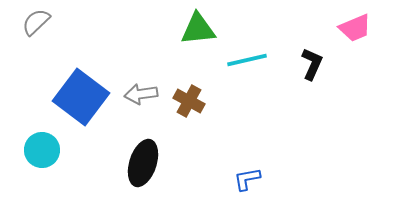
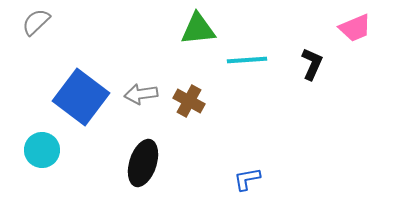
cyan line: rotated 9 degrees clockwise
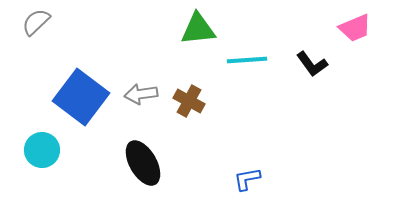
black L-shape: rotated 120 degrees clockwise
black ellipse: rotated 48 degrees counterclockwise
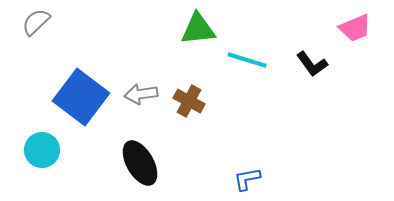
cyan line: rotated 21 degrees clockwise
black ellipse: moved 3 px left
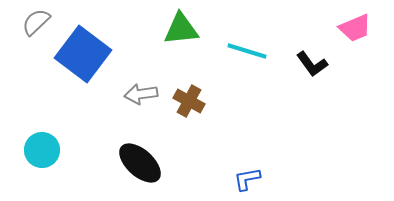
green triangle: moved 17 px left
cyan line: moved 9 px up
blue square: moved 2 px right, 43 px up
black ellipse: rotated 18 degrees counterclockwise
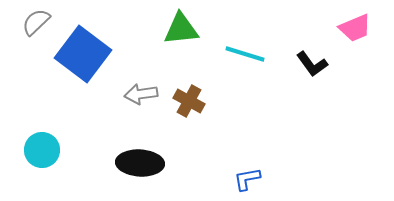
cyan line: moved 2 px left, 3 px down
black ellipse: rotated 39 degrees counterclockwise
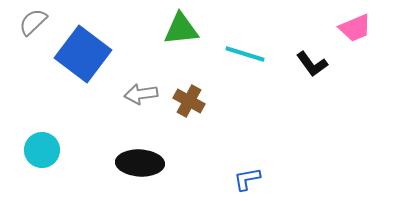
gray semicircle: moved 3 px left
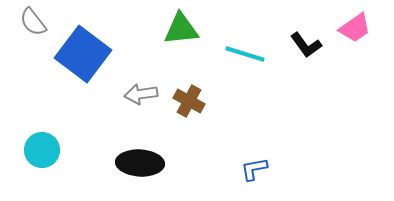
gray semicircle: rotated 84 degrees counterclockwise
pink trapezoid: rotated 12 degrees counterclockwise
black L-shape: moved 6 px left, 19 px up
blue L-shape: moved 7 px right, 10 px up
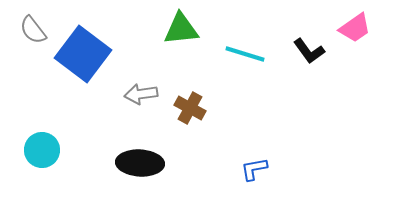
gray semicircle: moved 8 px down
black L-shape: moved 3 px right, 6 px down
brown cross: moved 1 px right, 7 px down
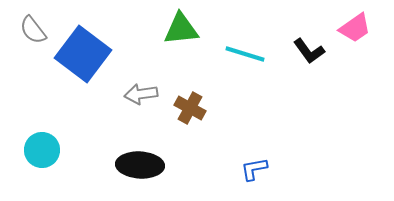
black ellipse: moved 2 px down
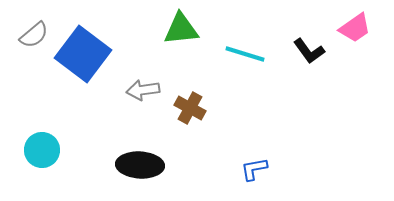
gray semicircle: moved 1 px right, 5 px down; rotated 92 degrees counterclockwise
gray arrow: moved 2 px right, 4 px up
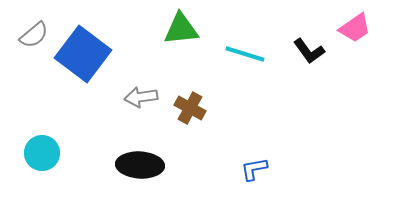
gray arrow: moved 2 px left, 7 px down
cyan circle: moved 3 px down
